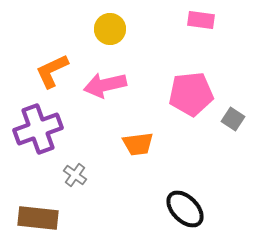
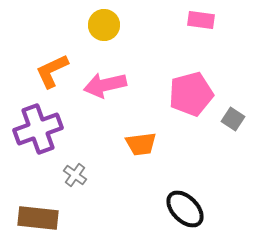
yellow circle: moved 6 px left, 4 px up
pink pentagon: rotated 9 degrees counterclockwise
orange trapezoid: moved 3 px right
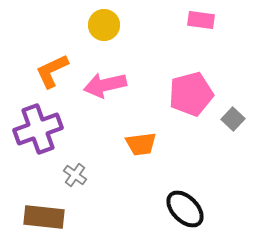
gray square: rotated 10 degrees clockwise
brown rectangle: moved 6 px right, 1 px up
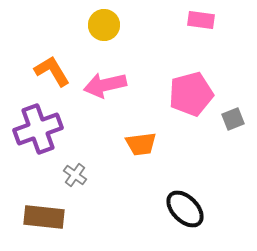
orange L-shape: rotated 84 degrees clockwise
gray square: rotated 25 degrees clockwise
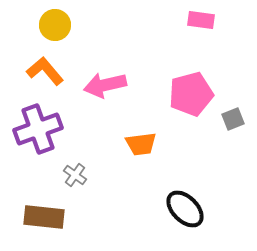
yellow circle: moved 49 px left
orange L-shape: moved 7 px left; rotated 9 degrees counterclockwise
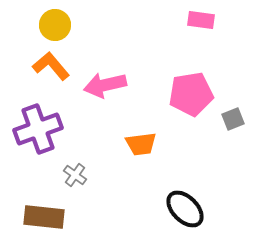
orange L-shape: moved 6 px right, 5 px up
pink pentagon: rotated 6 degrees clockwise
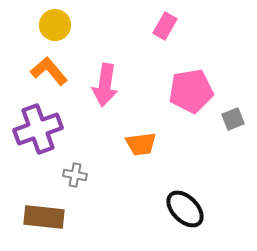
pink rectangle: moved 36 px left, 6 px down; rotated 68 degrees counterclockwise
orange L-shape: moved 2 px left, 5 px down
pink arrow: rotated 69 degrees counterclockwise
pink pentagon: moved 3 px up
gray cross: rotated 25 degrees counterclockwise
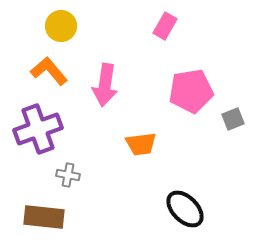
yellow circle: moved 6 px right, 1 px down
gray cross: moved 7 px left
